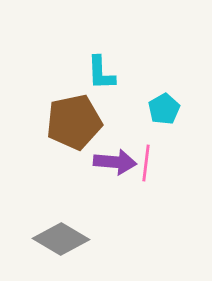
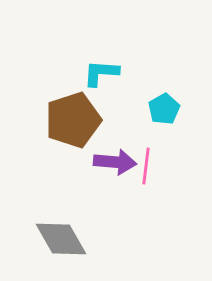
cyan L-shape: rotated 96 degrees clockwise
brown pentagon: moved 1 px left, 2 px up; rotated 6 degrees counterclockwise
pink line: moved 3 px down
gray diamond: rotated 30 degrees clockwise
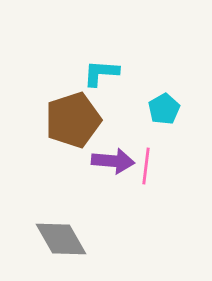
purple arrow: moved 2 px left, 1 px up
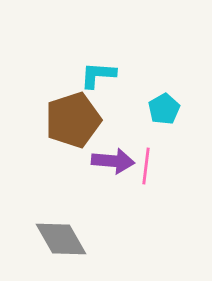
cyan L-shape: moved 3 px left, 2 px down
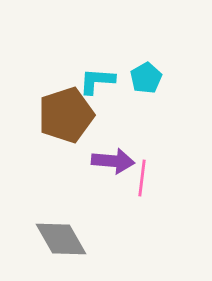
cyan L-shape: moved 1 px left, 6 px down
cyan pentagon: moved 18 px left, 31 px up
brown pentagon: moved 7 px left, 5 px up
pink line: moved 4 px left, 12 px down
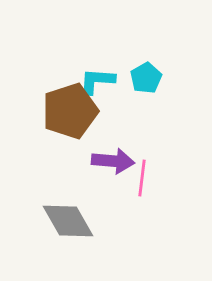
brown pentagon: moved 4 px right, 4 px up
gray diamond: moved 7 px right, 18 px up
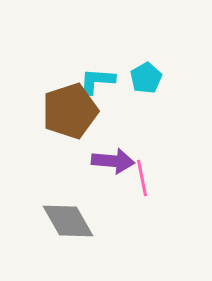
pink line: rotated 18 degrees counterclockwise
